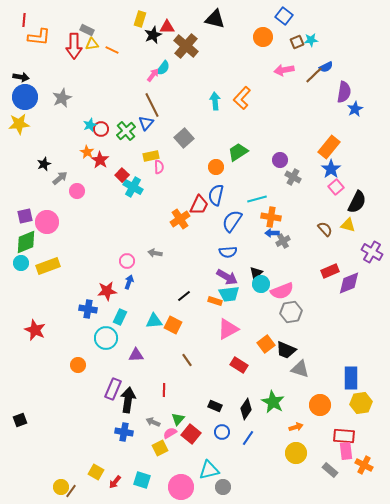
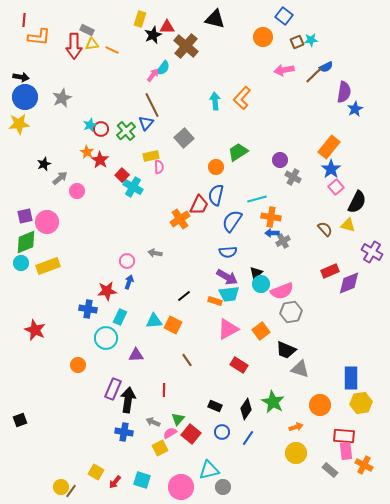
orange square at (266, 344): moved 5 px left, 13 px up
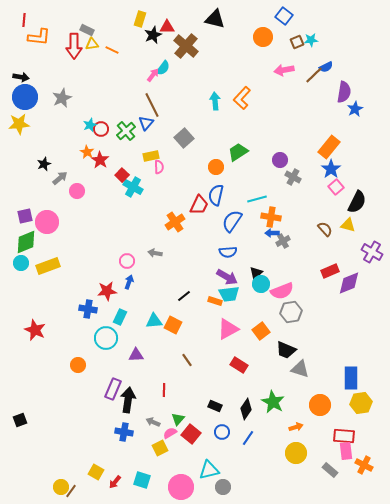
orange cross at (180, 219): moved 5 px left, 3 px down
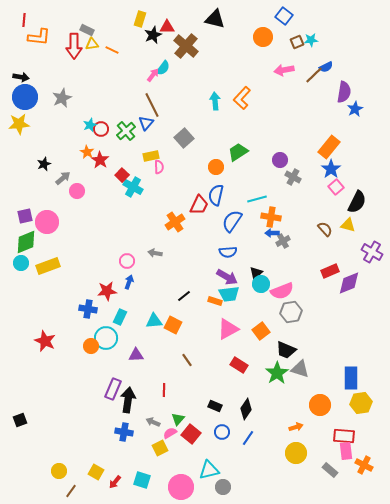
gray arrow at (60, 178): moved 3 px right
red star at (35, 330): moved 10 px right, 11 px down
orange circle at (78, 365): moved 13 px right, 19 px up
green star at (273, 402): moved 4 px right, 29 px up; rotated 10 degrees clockwise
yellow circle at (61, 487): moved 2 px left, 16 px up
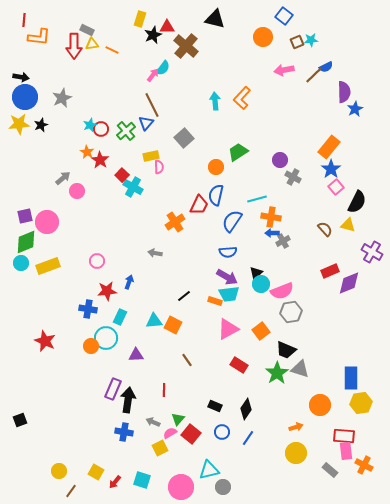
purple semicircle at (344, 92): rotated 10 degrees counterclockwise
black star at (44, 164): moved 3 px left, 39 px up
pink circle at (127, 261): moved 30 px left
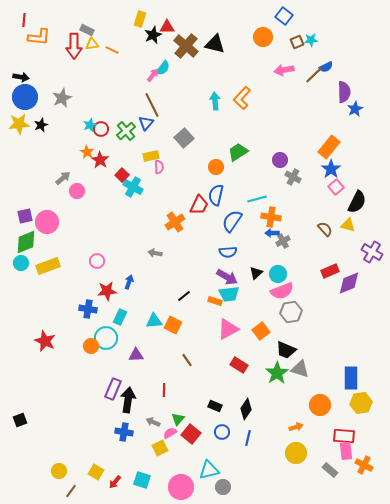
black triangle at (215, 19): moved 25 px down
cyan circle at (261, 284): moved 17 px right, 10 px up
blue line at (248, 438): rotated 21 degrees counterclockwise
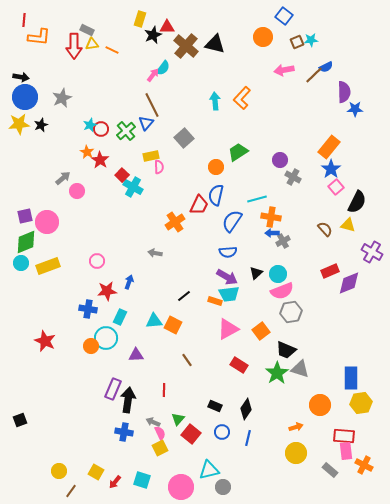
blue star at (355, 109): rotated 28 degrees clockwise
pink semicircle at (170, 433): moved 10 px left; rotated 96 degrees clockwise
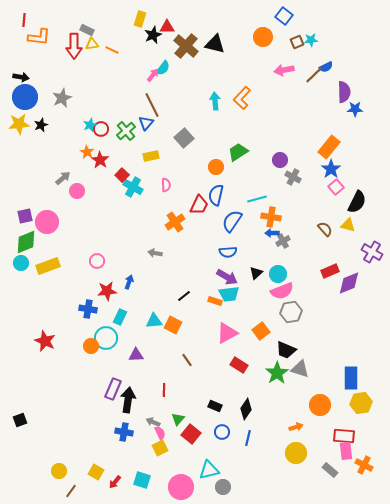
pink semicircle at (159, 167): moved 7 px right, 18 px down
pink triangle at (228, 329): moved 1 px left, 4 px down
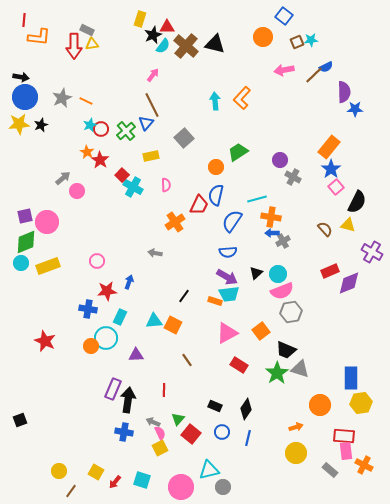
orange line at (112, 50): moved 26 px left, 51 px down
cyan semicircle at (163, 68): moved 22 px up
black line at (184, 296): rotated 16 degrees counterclockwise
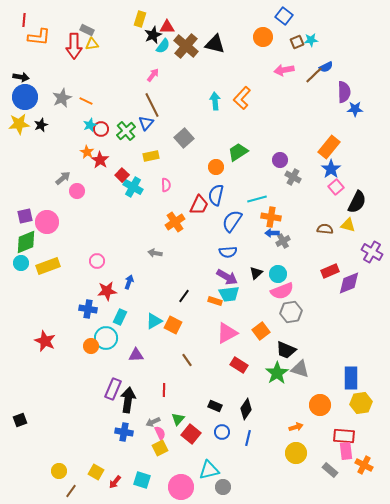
brown semicircle at (325, 229): rotated 42 degrees counterclockwise
cyan triangle at (154, 321): rotated 24 degrees counterclockwise
gray arrow at (153, 422): rotated 48 degrees counterclockwise
